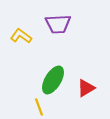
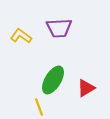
purple trapezoid: moved 1 px right, 4 px down
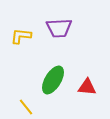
yellow L-shape: rotated 30 degrees counterclockwise
red triangle: moved 1 px right, 1 px up; rotated 36 degrees clockwise
yellow line: moved 13 px left; rotated 18 degrees counterclockwise
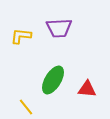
red triangle: moved 2 px down
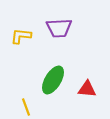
yellow line: rotated 18 degrees clockwise
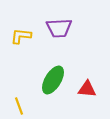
yellow line: moved 7 px left, 1 px up
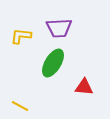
green ellipse: moved 17 px up
red triangle: moved 3 px left, 2 px up
yellow line: moved 1 px right; rotated 42 degrees counterclockwise
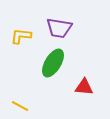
purple trapezoid: rotated 12 degrees clockwise
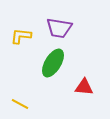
yellow line: moved 2 px up
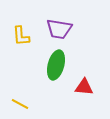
purple trapezoid: moved 1 px down
yellow L-shape: rotated 100 degrees counterclockwise
green ellipse: moved 3 px right, 2 px down; rotated 16 degrees counterclockwise
